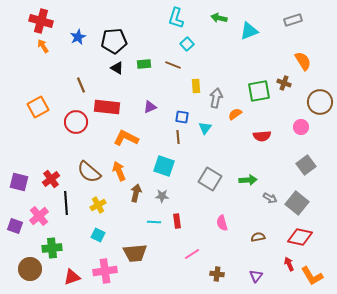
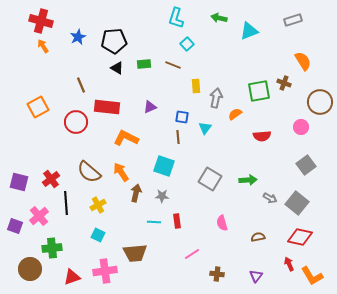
orange arrow at (119, 171): moved 2 px right, 1 px down; rotated 12 degrees counterclockwise
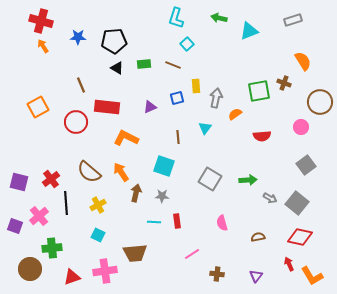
blue star at (78, 37): rotated 28 degrees clockwise
blue square at (182, 117): moved 5 px left, 19 px up; rotated 24 degrees counterclockwise
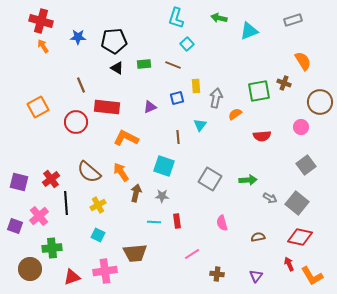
cyan triangle at (205, 128): moved 5 px left, 3 px up
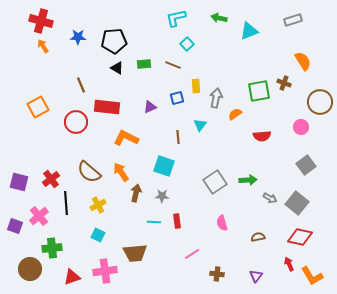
cyan L-shape at (176, 18): rotated 60 degrees clockwise
gray square at (210, 179): moved 5 px right, 3 px down; rotated 25 degrees clockwise
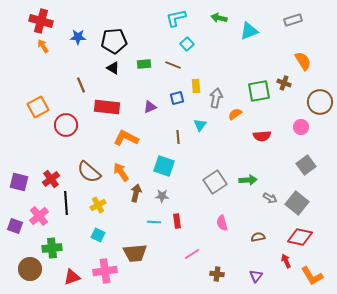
black triangle at (117, 68): moved 4 px left
red circle at (76, 122): moved 10 px left, 3 px down
red arrow at (289, 264): moved 3 px left, 3 px up
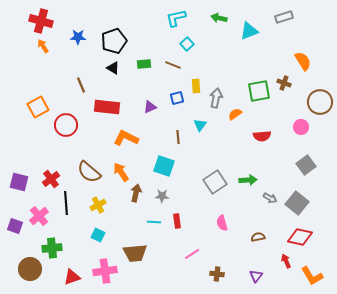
gray rectangle at (293, 20): moved 9 px left, 3 px up
black pentagon at (114, 41): rotated 15 degrees counterclockwise
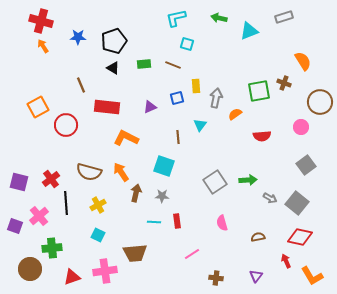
cyan square at (187, 44): rotated 32 degrees counterclockwise
brown semicircle at (89, 172): rotated 25 degrees counterclockwise
brown cross at (217, 274): moved 1 px left, 4 px down
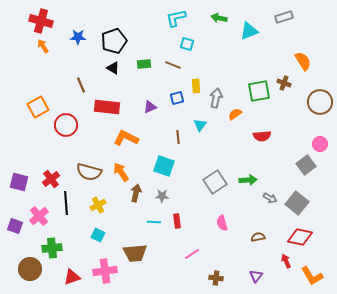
pink circle at (301, 127): moved 19 px right, 17 px down
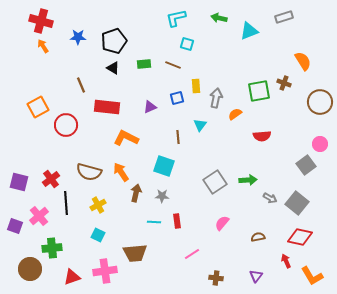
pink semicircle at (222, 223): rotated 56 degrees clockwise
